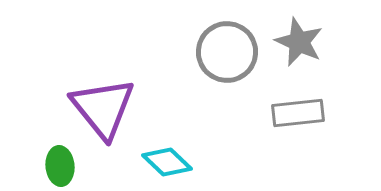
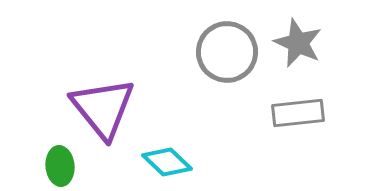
gray star: moved 1 px left, 1 px down
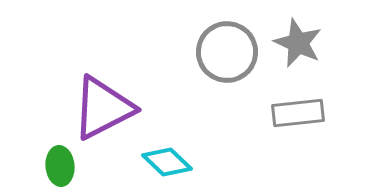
purple triangle: rotated 42 degrees clockwise
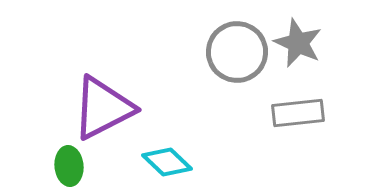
gray circle: moved 10 px right
green ellipse: moved 9 px right
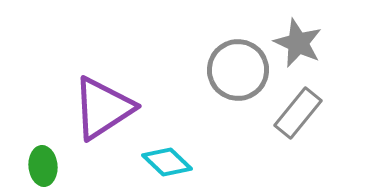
gray circle: moved 1 px right, 18 px down
purple triangle: rotated 6 degrees counterclockwise
gray rectangle: rotated 45 degrees counterclockwise
green ellipse: moved 26 px left
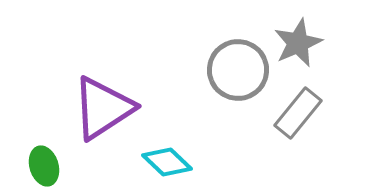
gray star: rotated 24 degrees clockwise
green ellipse: moved 1 px right; rotated 12 degrees counterclockwise
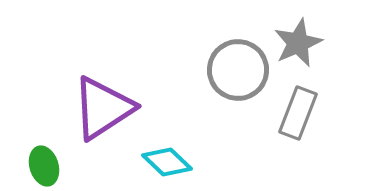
gray rectangle: rotated 18 degrees counterclockwise
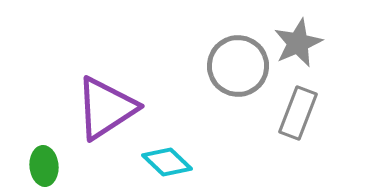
gray circle: moved 4 px up
purple triangle: moved 3 px right
green ellipse: rotated 12 degrees clockwise
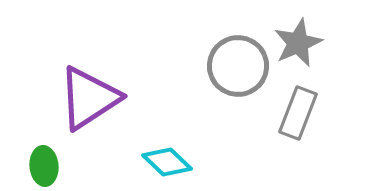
purple triangle: moved 17 px left, 10 px up
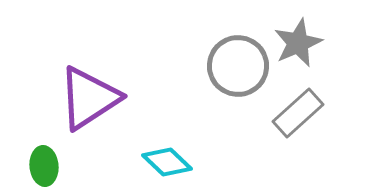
gray rectangle: rotated 27 degrees clockwise
